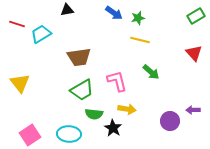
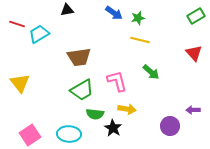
cyan trapezoid: moved 2 px left
green semicircle: moved 1 px right
purple circle: moved 5 px down
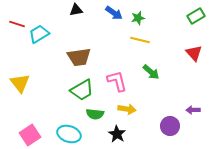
black triangle: moved 9 px right
black star: moved 4 px right, 6 px down
cyan ellipse: rotated 15 degrees clockwise
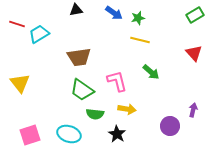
green rectangle: moved 1 px left, 1 px up
green trapezoid: rotated 65 degrees clockwise
purple arrow: rotated 104 degrees clockwise
pink square: rotated 15 degrees clockwise
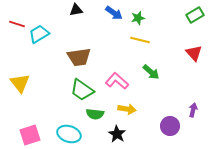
pink L-shape: rotated 35 degrees counterclockwise
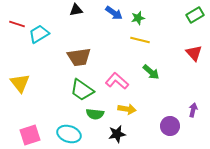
black star: rotated 30 degrees clockwise
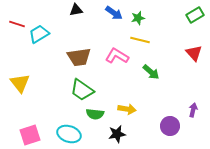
pink L-shape: moved 25 px up; rotated 10 degrees counterclockwise
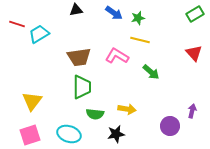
green rectangle: moved 1 px up
yellow triangle: moved 12 px right, 18 px down; rotated 15 degrees clockwise
green trapezoid: moved 3 px up; rotated 125 degrees counterclockwise
purple arrow: moved 1 px left, 1 px down
black star: moved 1 px left
